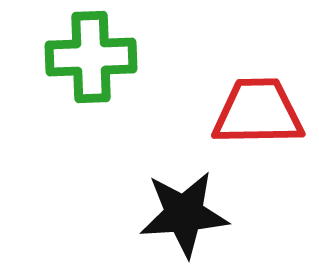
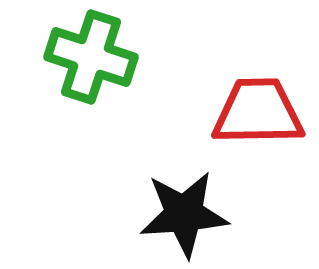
green cross: rotated 20 degrees clockwise
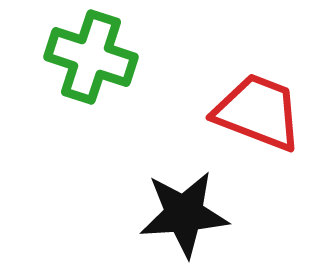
red trapezoid: rotated 22 degrees clockwise
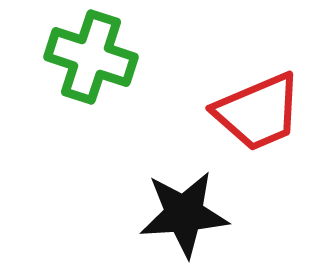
red trapezoid: rotated 136 degrees clockwise
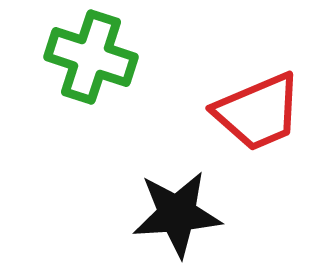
black star: moved 7 px left
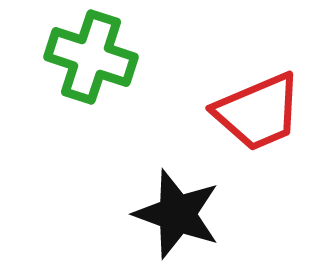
black star: rotated 24 degrees clockwise
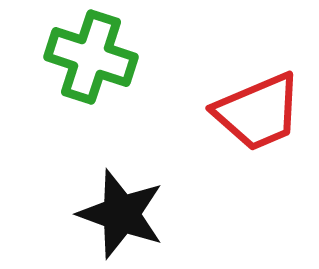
black star: moved 56 px left
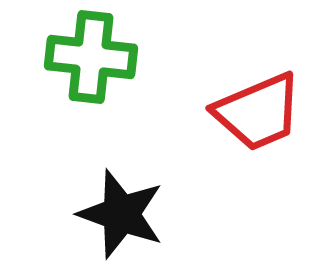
green cross: rotated 12 degrees counterclockwise
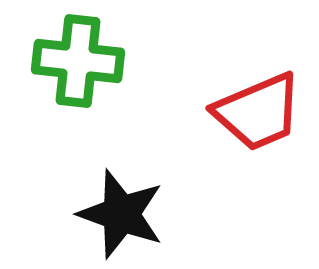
green cross: moved 13 px left, 4 px down
